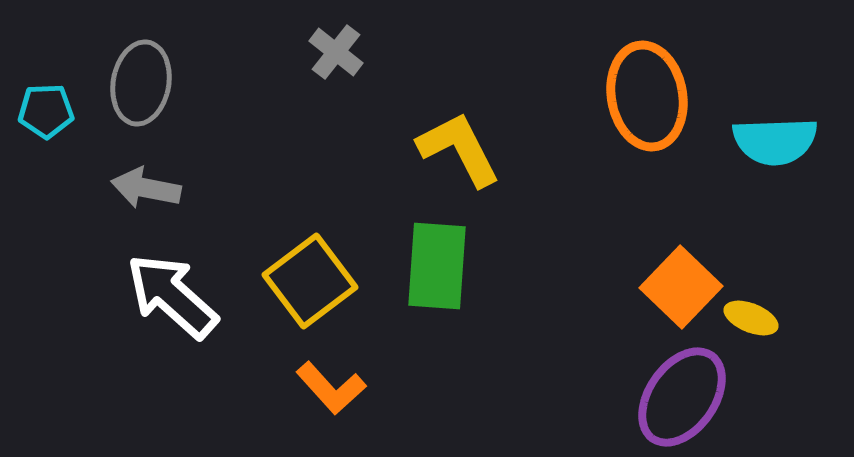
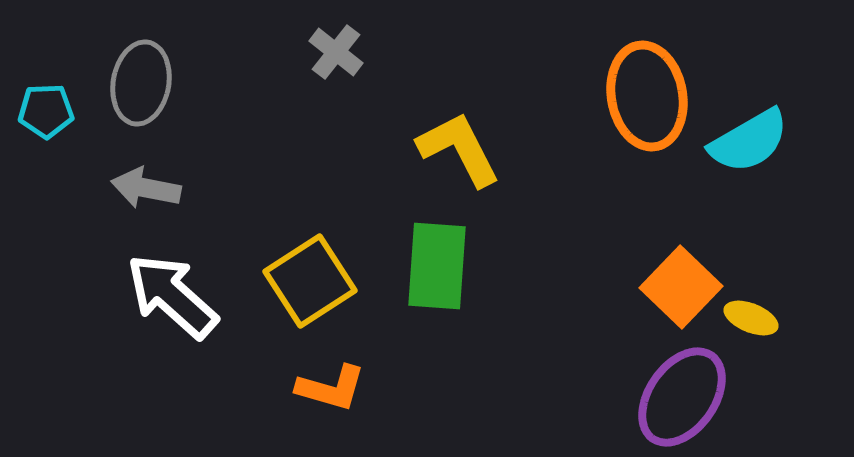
cyan semicircle: moved 26 px left; rotated 28 degrees counterclockwise
yellow square: rotated 4 degrees clockwise
orange L-shape: rotated 32 degrees counterclockwise
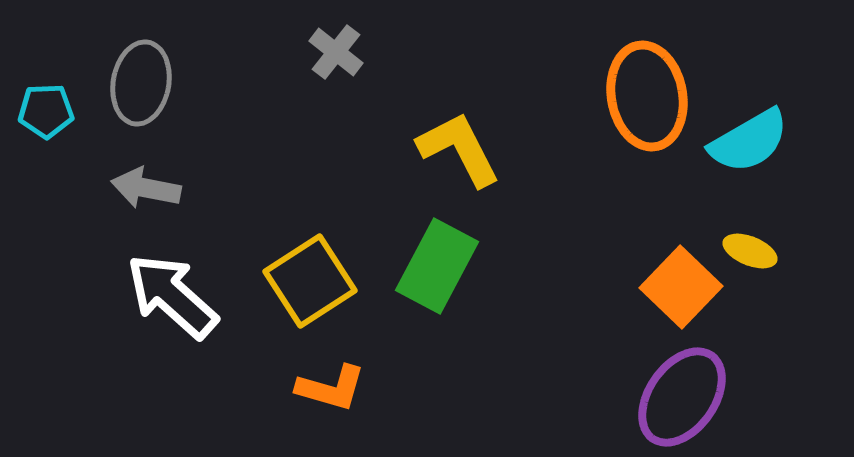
green rectangle: rotated 24 degrees clockwise
yellow ellipse: moved 1 px left, 67 px up
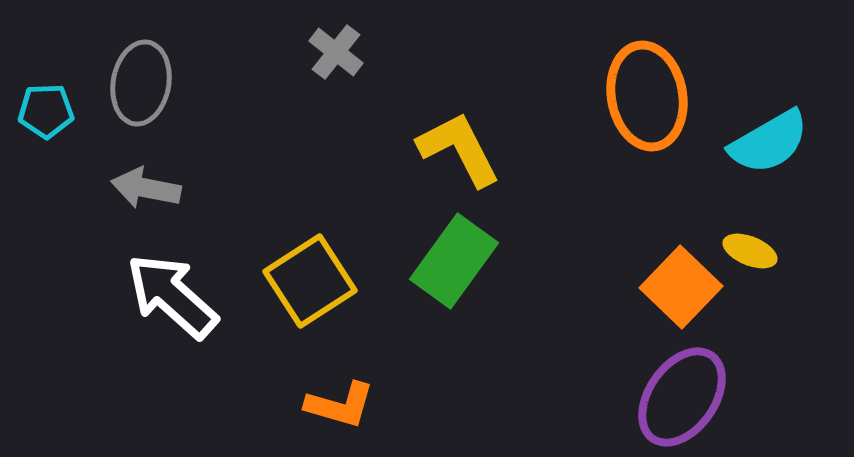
cyan semicircle: moved 20 px right, 1 px down
green rectangle: moved 17 px right, 5 px up; rotated 8 degrees clockwise
orange L-shape: moved 9 px right, 17 px down
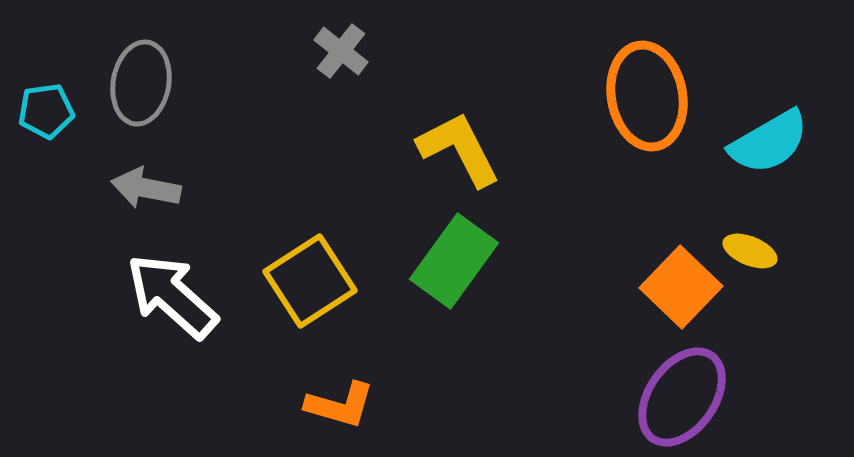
gray cross: moved 5 px right, 1 px up
cyan pentagon: rotated 6 degrees counterclockwise
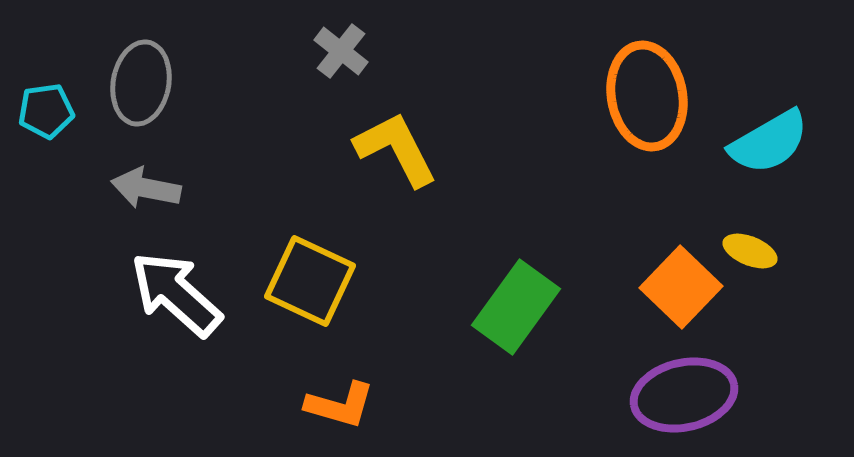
yellow L-shape: moved 63 px left
green rectangle: moved 62 px right, 46 px down
yellow square: rotated 32 degrees counterclockwise
white arrow: moved 4 px right, 2 px up
purple ellipse: moved 2 px right, 2 px up; rotated 42 degrees clockwise
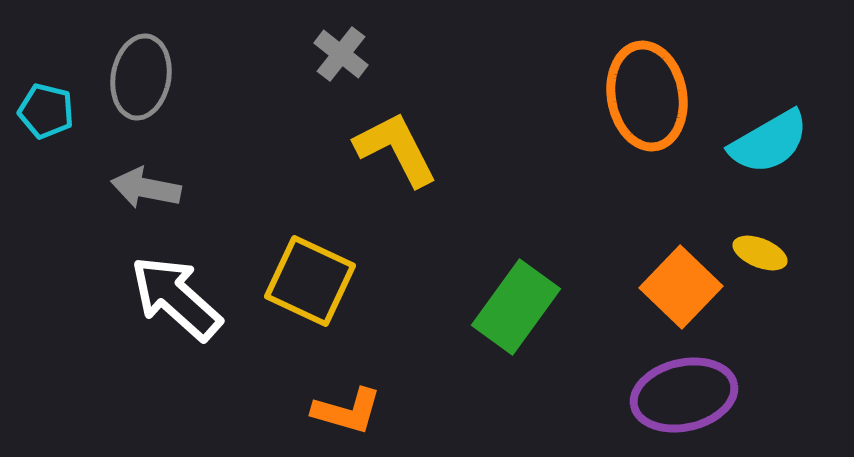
gray cross: moved 3 px down
gray ellipse: moved 6 px up
cyan pentagon: rotated 22 degrees clockwise
yellow ellipse: moved 10 px right, 2 px down
white arrow: moved 4 px down
orange L-shape: moved 7 px right, 6 px down
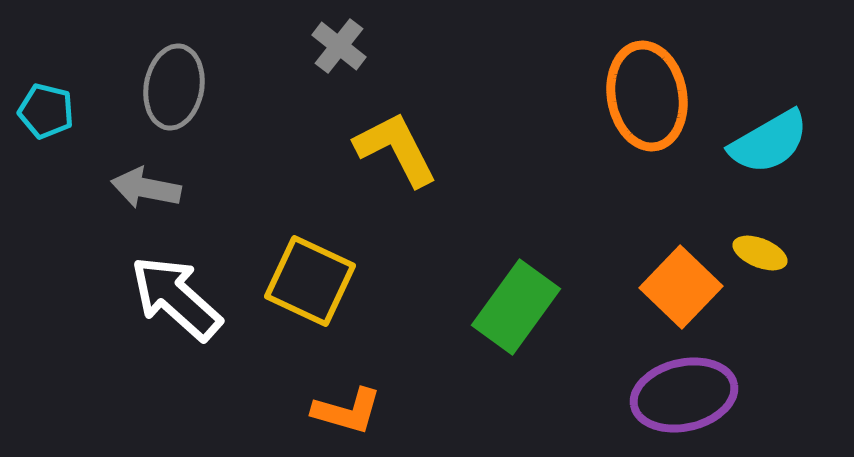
gray cross: moved 2 px left, 8 px up
gray ellipse: moved 33 px right, 10 px down
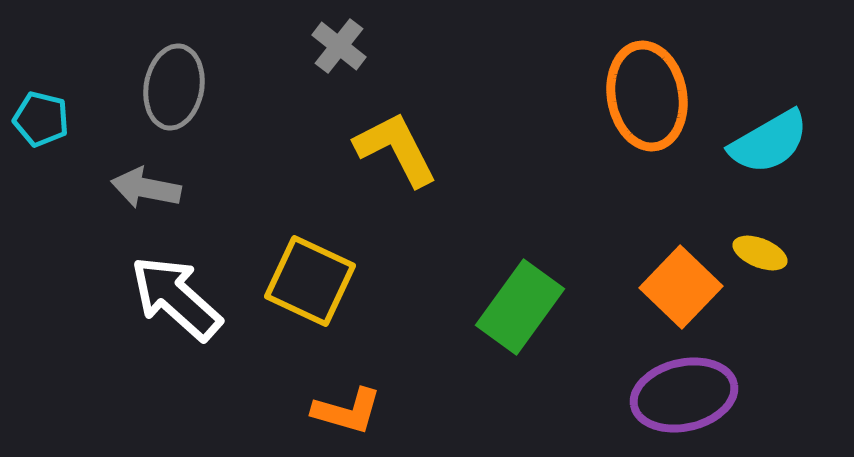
cyan pentagon: moved 5 px left, 8 px down
green rectangle: moved 4 px right
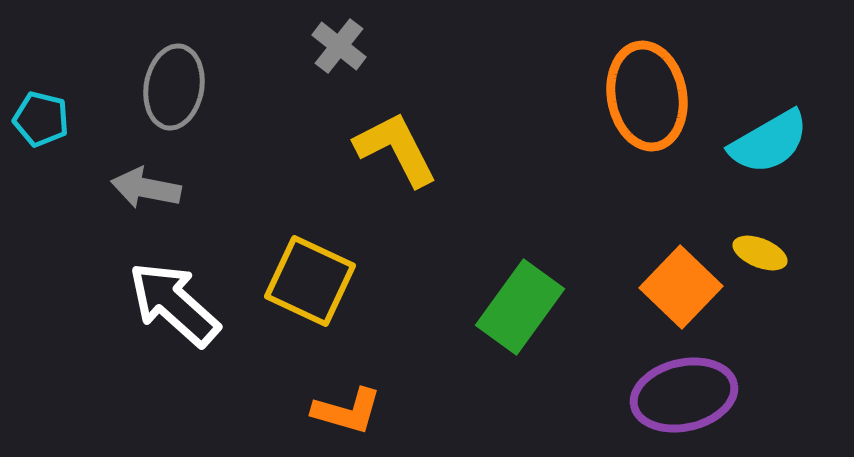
white arrow: moved 2 px left, 6 px down
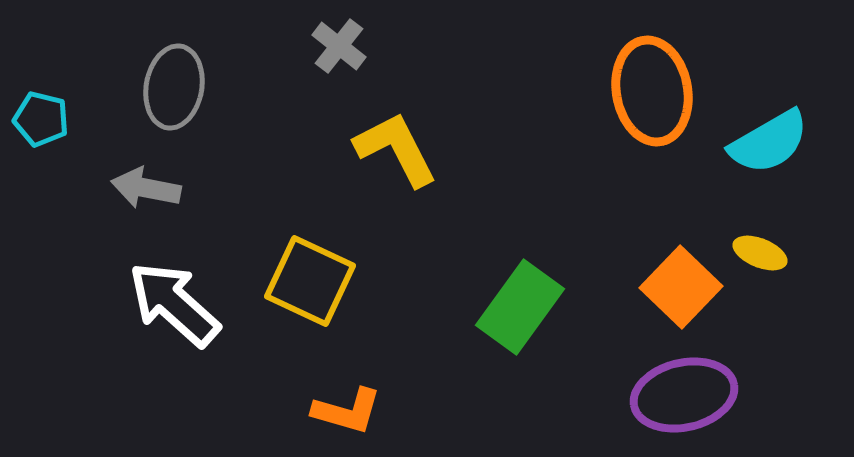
orange ellipse: moved 5 px right, 5 px up
